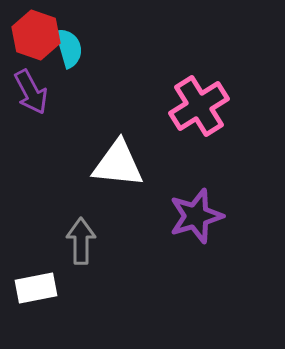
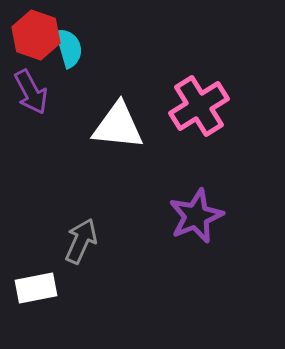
white triangle: moved 38 px up
purple star: rotated 6 degrees counterclockwise
gray arrow: rotated 24 degrees clockwise
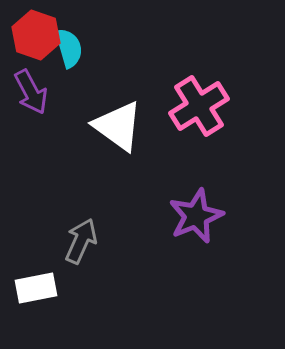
white triangle: rotated 30 degrees clockwise
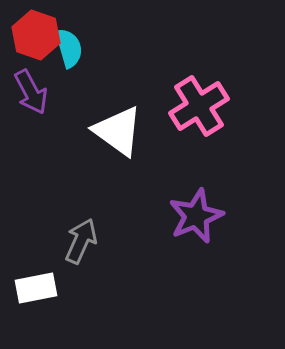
white triangle: moved 5 px down
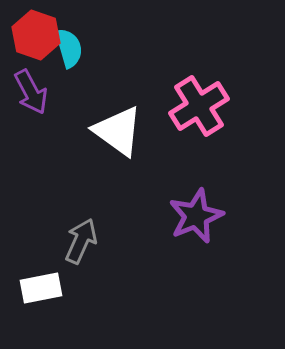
white rectangle: moved 5 px right
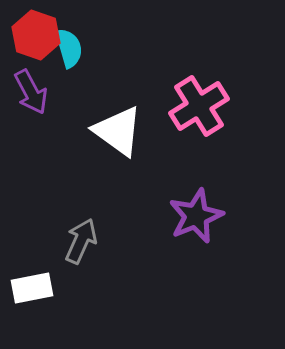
white rectangle: moved 9 px left
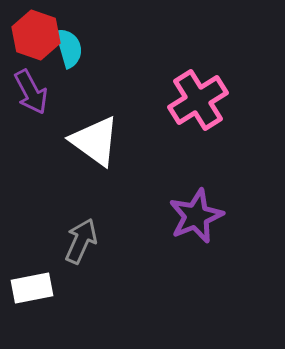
pink cross: moved 1 px left, 6 px up
white triangle: moved 23 px left, 10 px down
